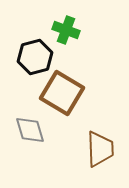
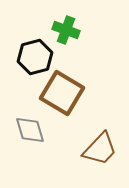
brown trapezoid: rotated 45 degrees clockwise
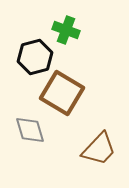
brown trapezoid: moved 1 px left
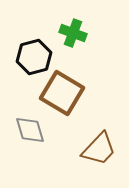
green cross: moved 7 px right, 3 px down
black hexagon: moved 1 px left
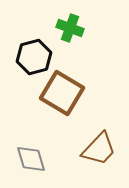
green cross: moved 3 px left, 5 px up
gray diamond: moved 1 px right, 29 px down
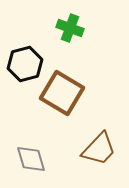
black hexagon: moved 9 px left, 7 px down
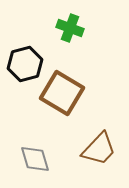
gray diamond: moved 4 px right
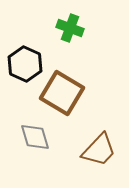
black hexagon: rotated 20 degrees counterclockwise
brown trapezoid: moved 1 px down
gray diamond: moved 22 px up
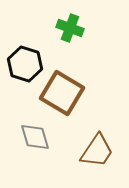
black hexagon: rotated 8 degrees counterclockwise
brown trapezoid: moved 2 px left, 1 px down; rotated 9 degrees counterclockwise
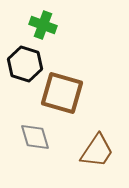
green cross: moved 27 px left, 3 px up
brown square: rotated 15 degrees counterclockwise
